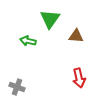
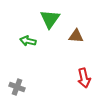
red arrow: moved 5 px right
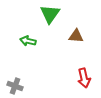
green triangle: moved 5 px up
gray cross: moved 2 px left, 1 px up
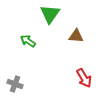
green arrow: rotated 21 degrees clockwise
red arrow: rotated 18 degrees counterclockwise
gray cross: moved 2 px up
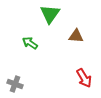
green arrow: moved 2 px right, 2 px down
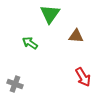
red arrow: moved 1 px left, 1 px up
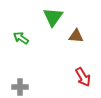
green triangle: moved 3 px right, 3 px down
green arrow: moved 9 px left, 5 px up
gray cross: moved 5 px right, 3 px down; rotated 21 degrees counterclockwise
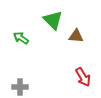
green triangle: moved 3 px down; rotated 20 degrees counterclockwise
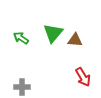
green triangle: moved 13 px down; rotated 25 degrees clockwise
brown triangle: moved 1 px left, 4 px down
gray cross: moved 2 px right
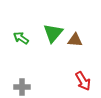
red arrow: moved 4 px down
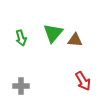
green arrow: rotated 140 degrees counterclockwise
gray cross: moved 1 px left, 1 px up
